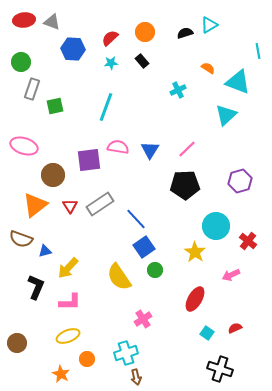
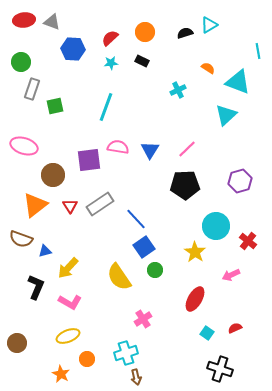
black rectangle at (142, 61): rotated 24 degrees counterclockwise
pink L-shape at (70, 302): rotated 30 degrees clockwise
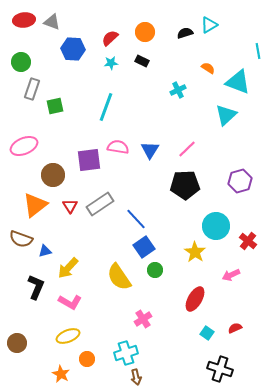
pink ellipse at (24, 146): rotated 40 degrees counterclockwise
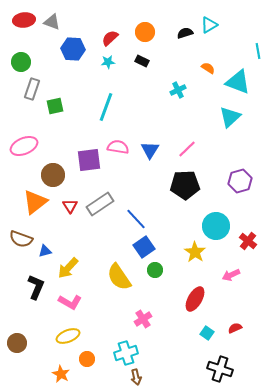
cyan star at (111, 63): moved 3 px left, 1 px up
cyan triangle at (226, 115): moved 4 px right, 2 px down
orange triangle at (35, 205): moved 3 px up
